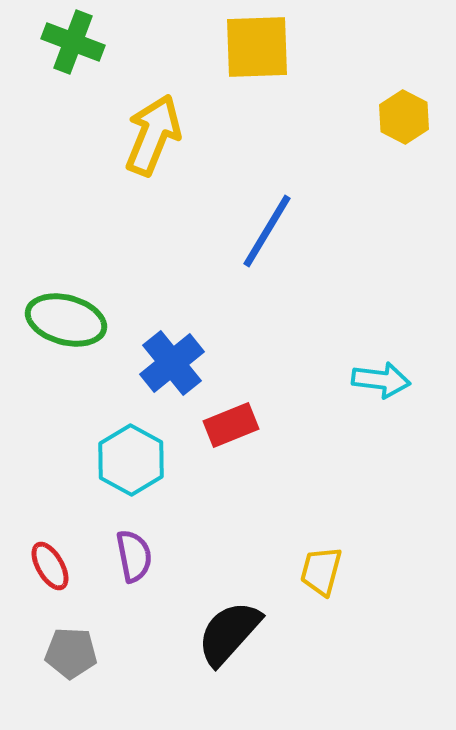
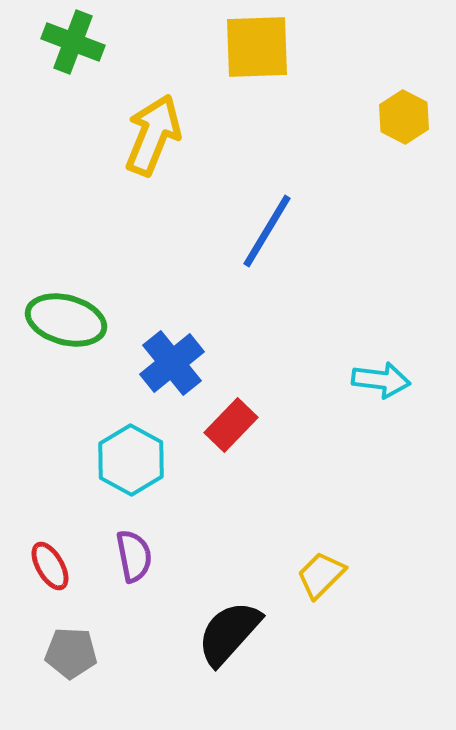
red rectangle: rotated 24 degrees counterclockwise
yellow trapezoid: moved 4 px down; rotated 30 degrees clockwise
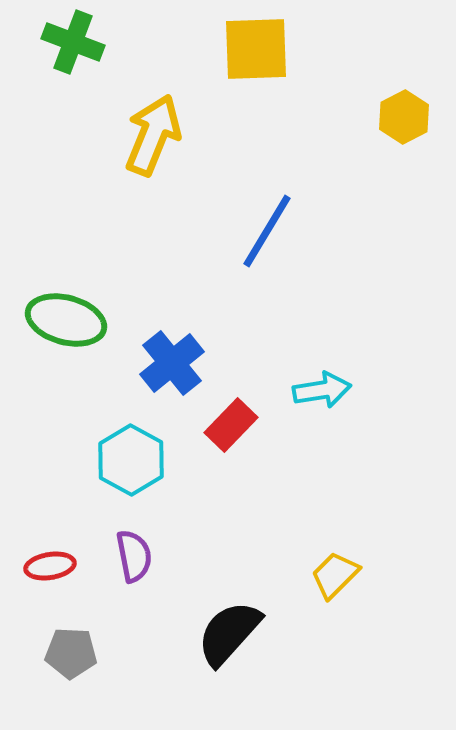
yellow square: moved 1 px left, 2 px down
yellow hexagon: rotated 6 degrees clockwise
cyan arrow: moved 59 px left, 10 px down; rotated 16 degrees counterclockwise
red ellipse: rotated 69 degrees counterclockwise
yellow trapezoid: moved 14 px right
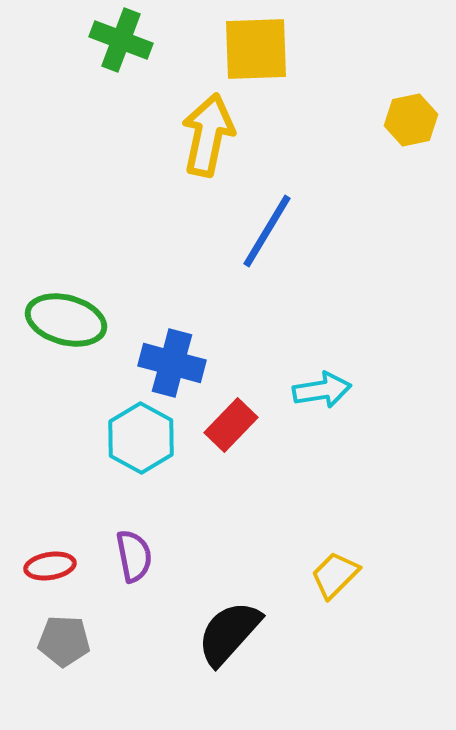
green cross: moved 48 px right, 2 px up
yellow hexagon: moved 7 px right, 3 px down; rotated 15 degrees clockwise
yellow arrow: moved 55 px right; rotated 10 degrees counterclockwise
blue cross: rotated 36 degrees counterclockwise
cyan hexagon: moved 10 px right, 22 px up
gray pentagon: moved 7 px left, 12 px up
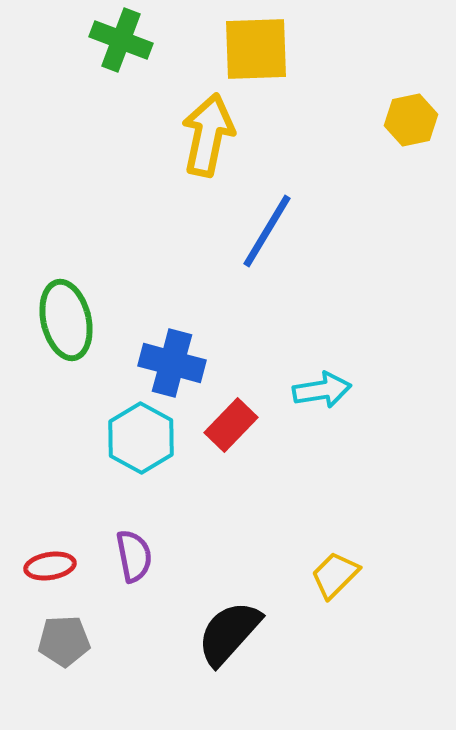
green ellipse: rotated 62 degrees clockwise
gray pentagon: rotated 6 degrees counterclockwise
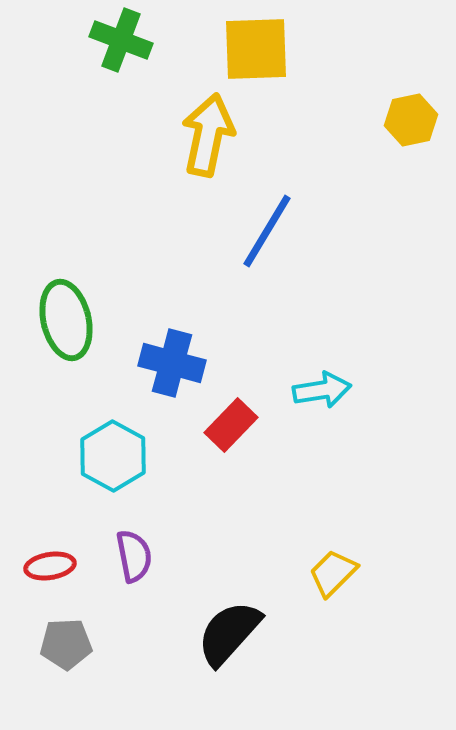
cyan hexagon: moved 28 px left, 18 px down
yellow trapezoid: moved 2 px left, 2 px up
gray pentagon: moved 2 px right, 3 px down
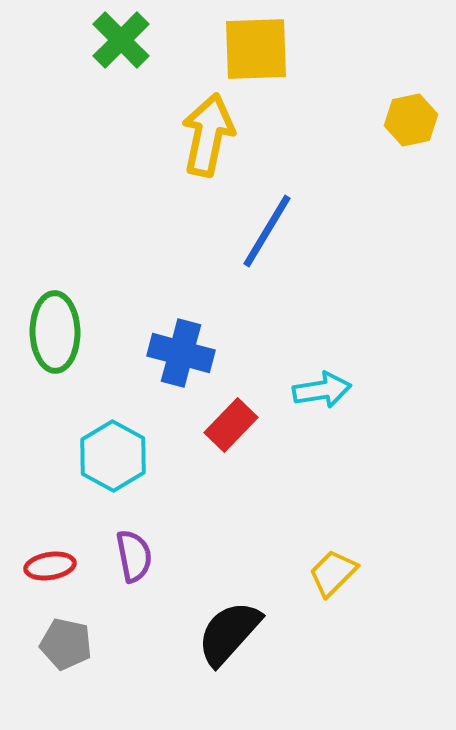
green cross: rotated 24 degrees clockwise
green ellipse: moved 11 px left, 12 px down; rotated 12 degrees clockwise
blue cross: moved 9 px right, 10 px up
gray pentagon: rotated 15 degrees clockwise
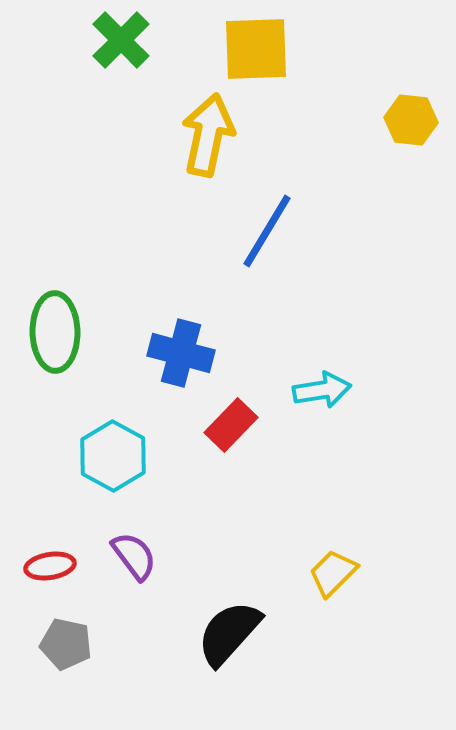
yellow hexagon: rotated 18 degrees clockwise
purple semicircle: rotated 26 degrees counterclockwise
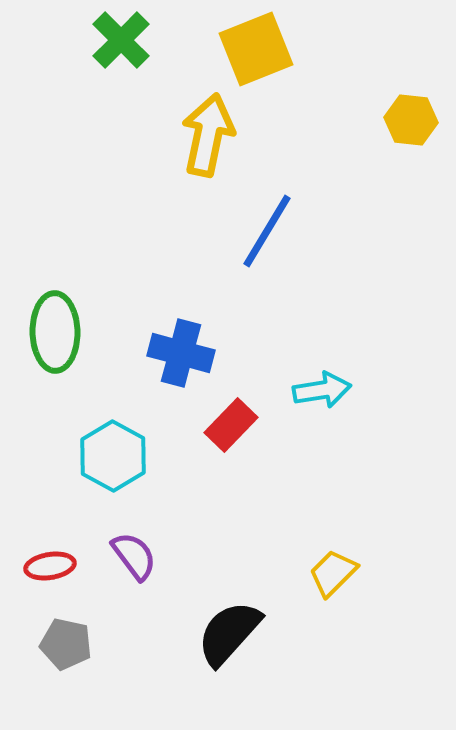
yellow square: rotated 20 degrees counterclockwise
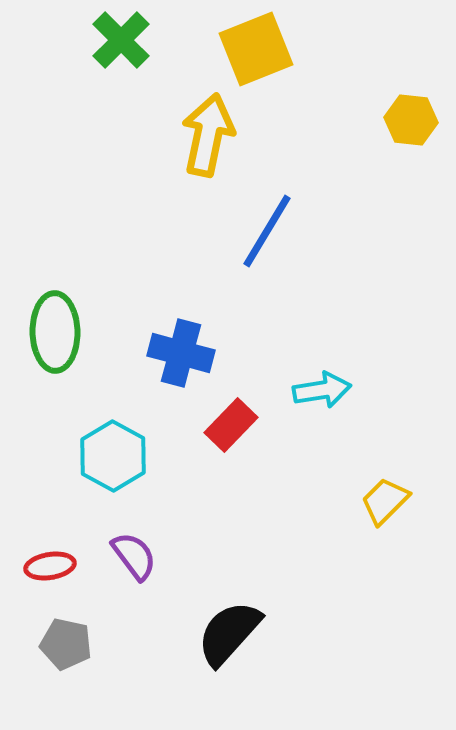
yellow trapezoid: moved 52 px right, 72 px up
